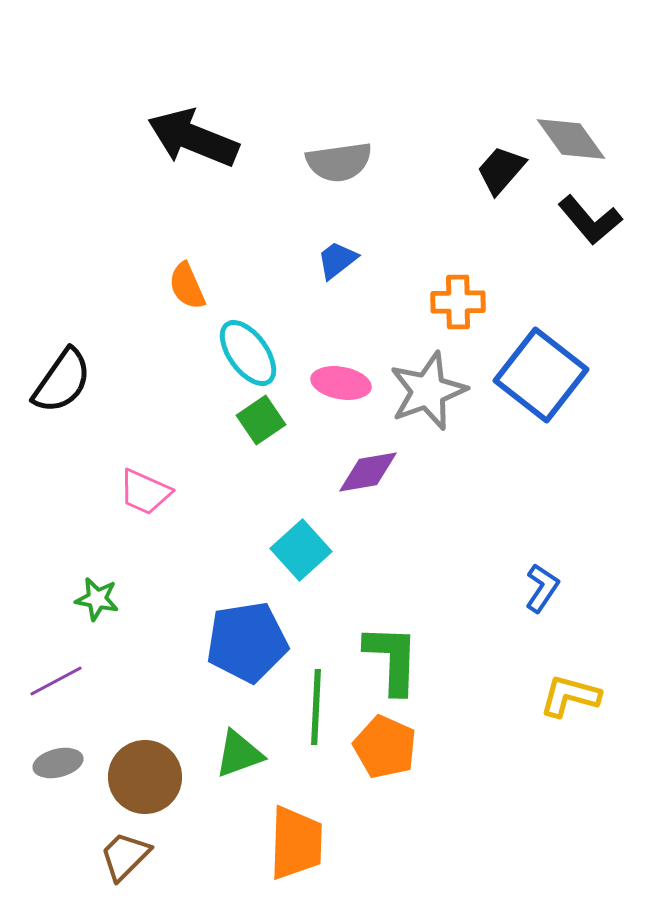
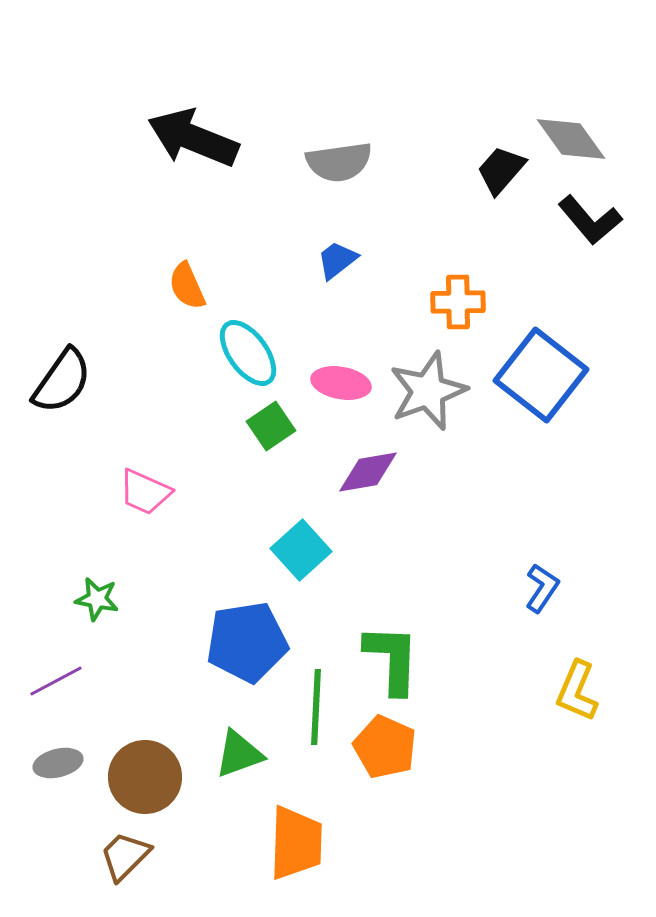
green square: moved 10 px right, 6 px down
yellow L-shape: moved 7 px right, 5 px up; rotated 82 degrees counterclockwise
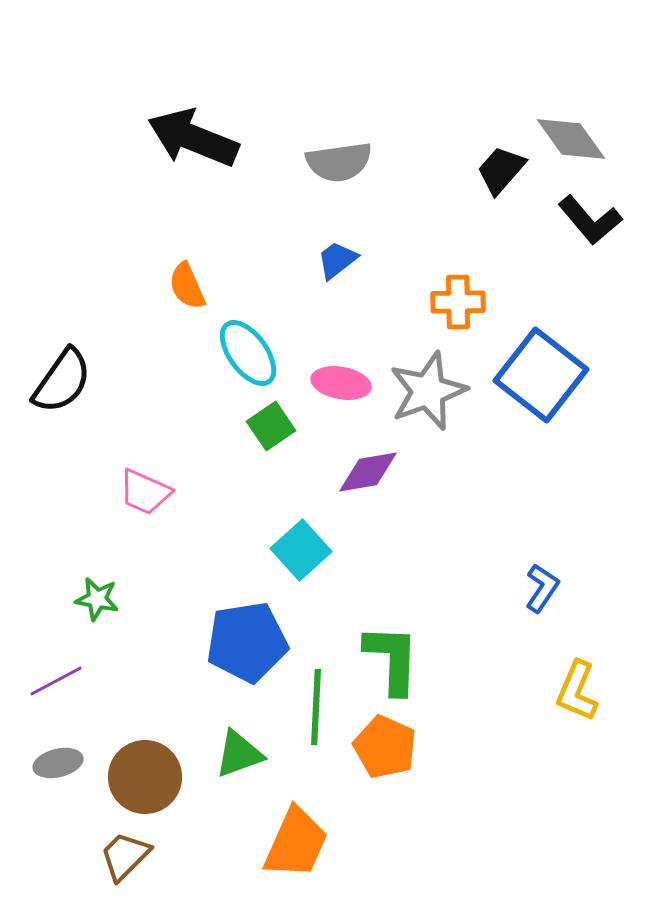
orange trapezoid: rotated 22 degrees clockwise
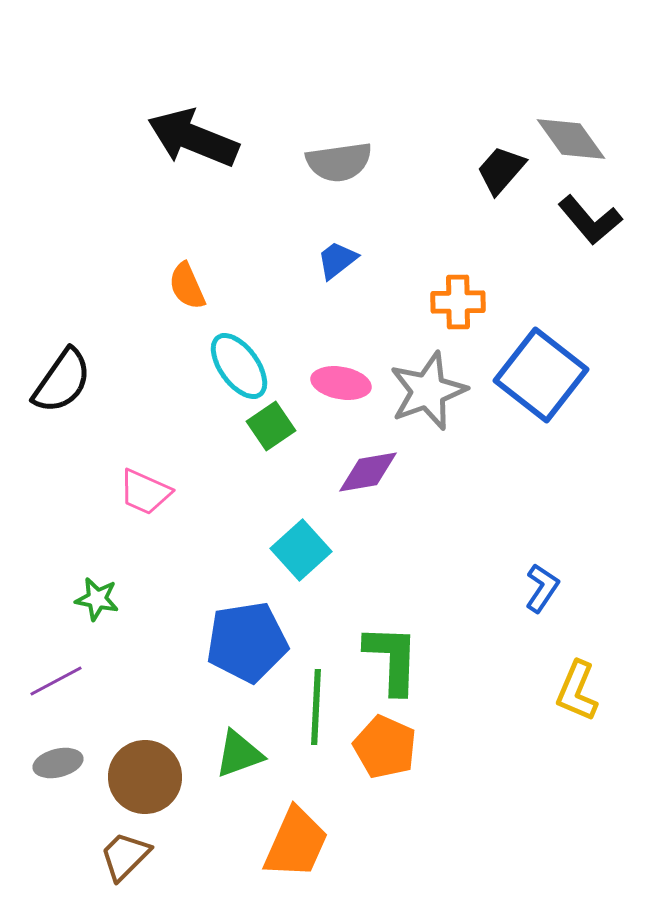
cyan ellipse: moved 9 px left, 13 px down
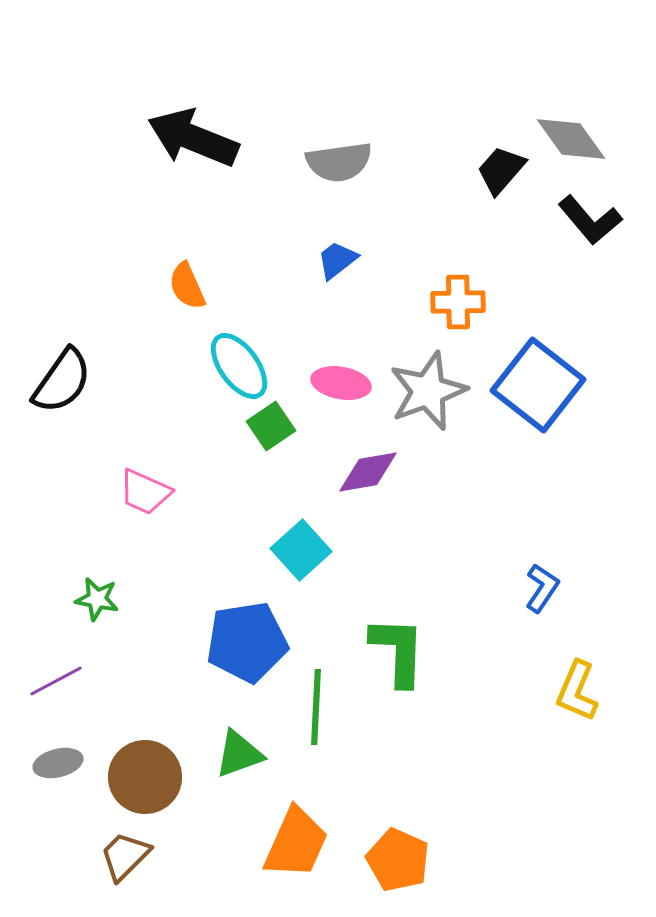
blue square: moved 3 px left, 10 px down
green L-shape: moved 6 px right, 8 px up
orange pentagon: moved 13 px right, 113 px down
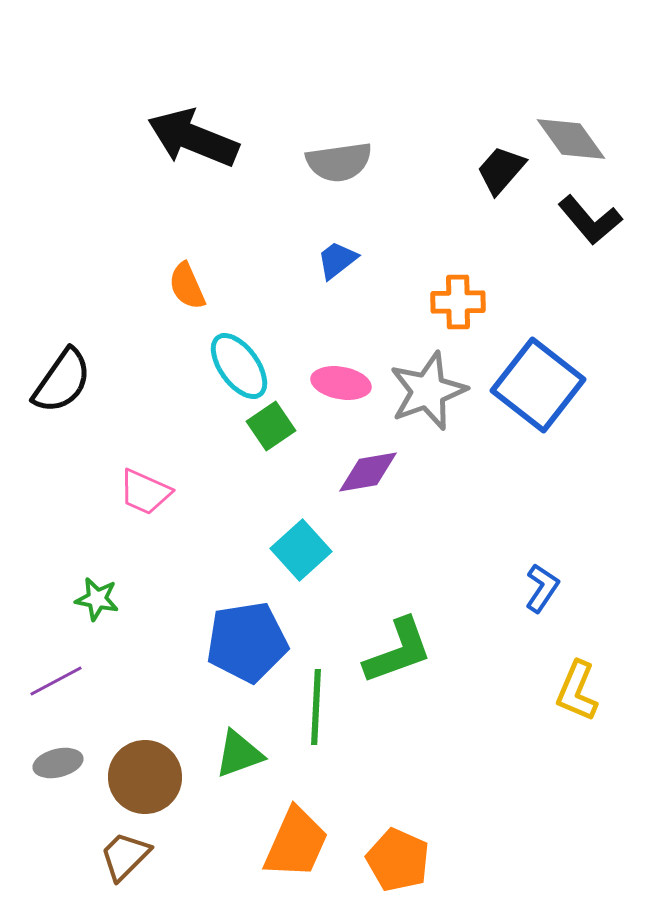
green L-shape: rotated 68 degrees clockwise
